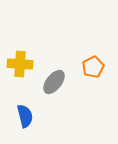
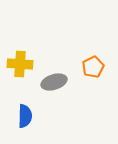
gray ellipse: rotated 35 degrees clockwise
blue semicircle: rotated 15 degrees clockwise
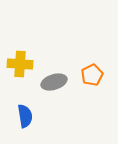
orange pentagon: moved 1 px left, 8 px down
blue semicircle: rotated 10 degrees counterclockwise
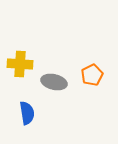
gray ellipse: rotated 30 degrees clockwise
blue semicircle: moved 2 px right, 3 px up
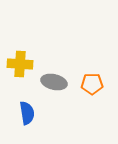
orange pentagon: moved 9 px down; rotated 25 degrees clockwise
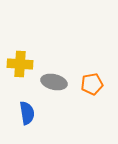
orange pentagon: rotated 10 degrees counterclockwise
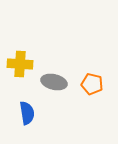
orange pentagon: rotated 25 degrees clockwise
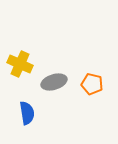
yellow cross: rotated 20 degrees clockwise
gray ellipse: rotated 30 degrees counterclockwise
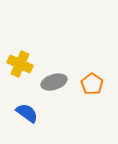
orange pentagon: rotated 20 degrees clockwise
blue semicircle: rotated 45 degrees counterclockwise
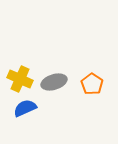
yellow cross: moved 15 px down
blue semicircle: moved 2 px left, 5 px up; rotated 60 degrees counterclockwise
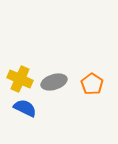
blue semicircle: rotated 50 degrees clockwise
